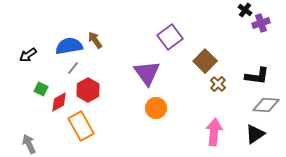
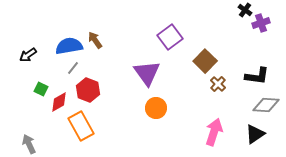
red hexagon: rotated 10 degrees counterclockwise
pink arrow: rotated 12 degrees clockwise
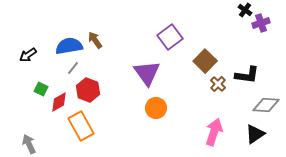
black L-shape: moved 10 px left, 1 px up
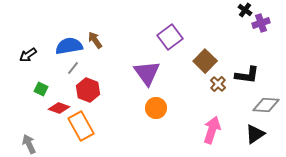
red diamond: moved 6 px down; rotated 50 degrees clockwise
pink arrow: moved 2 px left, 2 px up
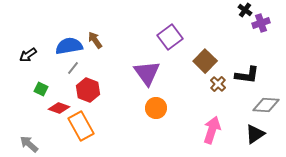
gray arrow: rotated 24 degrees counterclockwise
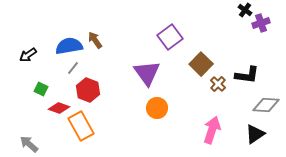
brown square: moved 4 px left, 3 px down
orange circle: moved 1 px right
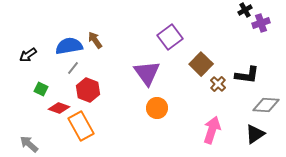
black cross: rotated 24 degrees clockwise
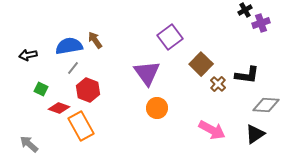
black arrow: rotated 24 degrees clockwise
pink arrow: rotated 100 degrees clockwise
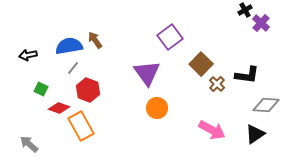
purple cross: rotated 30 degrees counterclockwise
brown cross: moved 1 px left
